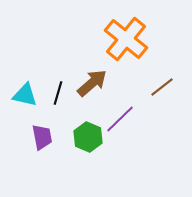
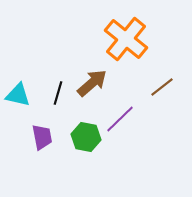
cyan triangle: moved 7 px left
green hexagon: moved 2 px left; rotated 12 degrees counterclockwise
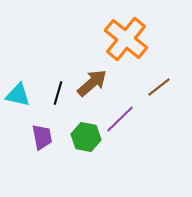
brown line: moved 3 px left
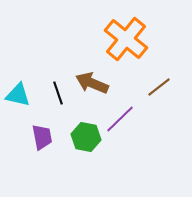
brown arrow: rotated 116 degrees counterclockwise
black line: rotated 35 degrees counterclockwise
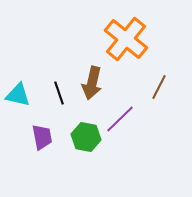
brown arrow: rotated 100 degrees counterclockwise
brown line: rotated 25 degrees counterclockwise
black line: moved 1 px right
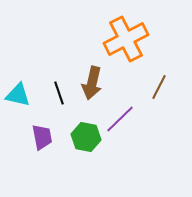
orange cross: rotated 24 degrees clockwise
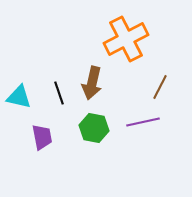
brown line: moved 1 px right
cyan triangle: moved 1 px right, 2 px down
purple line: moved 23 px right, 3 px down; rotated 32 degrees clockwise
green hexagon: moved 8 px right, 9 px up
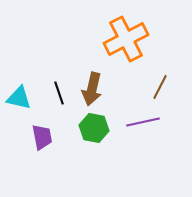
brown arrow: moved 6 px down
cyan triangle: moved 1 px down
